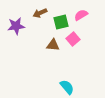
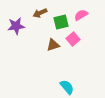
brown triangle: rotated 24 degrees counterclockwise
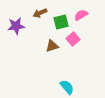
brown triangle: moved 1 px left, 1 px down
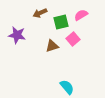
purple star: moved 1 px right, 9 px down; rotated 18 degrees clockwise
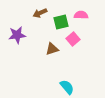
pink semicircle: rotated 32 degrees clockwise
purple star: rotated 18 degrees counterclockwise
brown triangle: moved 3 px down
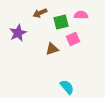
purple star: moved 1 px right, 2 px up; rotated 18 degrees counterclockwise
pink square: rotated 16 degrees clockwise
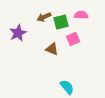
brown arrow: moved 4 px right, 4 px down
brown triangle: rotated 40 degrees clockwise
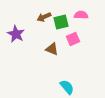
purple star: moved 2 px left, 1 px down; rotated 18 degrees counterclockwise
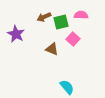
pink square: rotated 24 degrees counterclockwise
